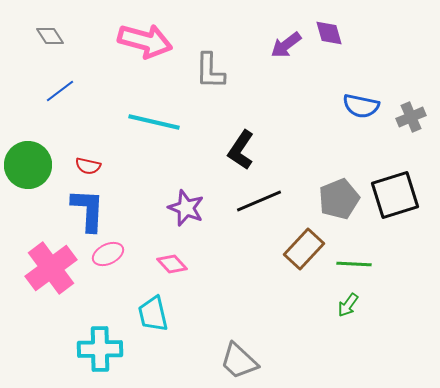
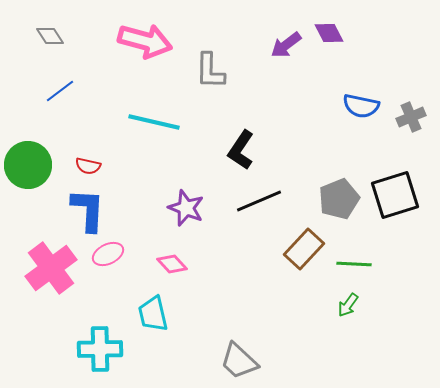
purple diamond: rotated 12 degrees counterclockwise
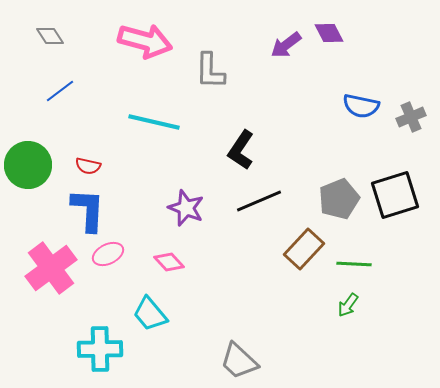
pink diamond: moved 3 px left, 2 px up
cyan trapezoid: moved 3 px left; rotated 27 degrees counterclockwise
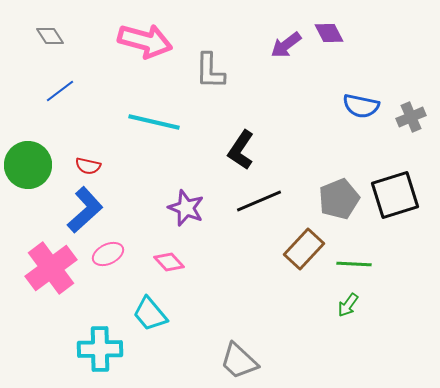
blue L-shape: moved 3 px left; rotated 45 degrees clockwise
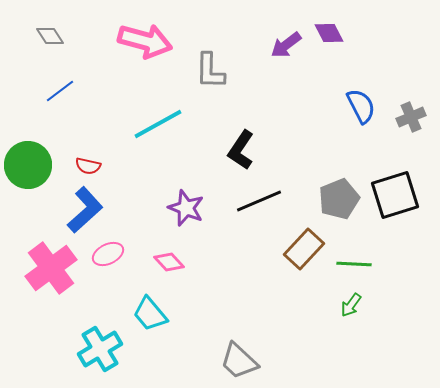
blue semicircle: rotated 129 degrees counterclockwise
cyan line: moved 4 px right, 2 px down; rotated 42 degrees counterclockwise
green arrow: moved 3 px right
cyan cross: rotated 30 degrees counterclockwise
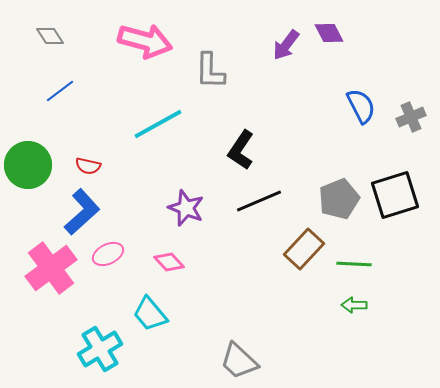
purple arrow: rotated 16 degrees counterclockwise
blue L-shape: moved 3 px left, 2 px down
green arrow: moved 3 px right; rotated 55 degrees clockwise
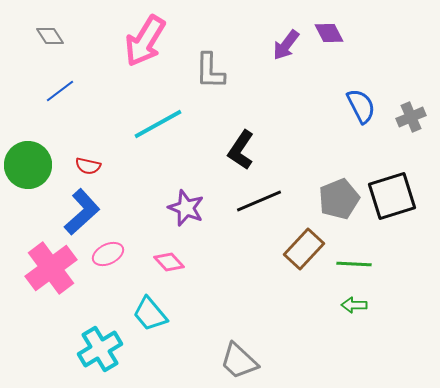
pink arrow: rotated 106 degrees clockwise
black square: moved 3 px left, 1 px down
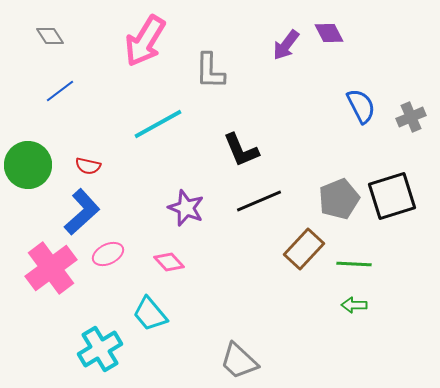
black L-shape: rotated 57 degrees counterclockwise
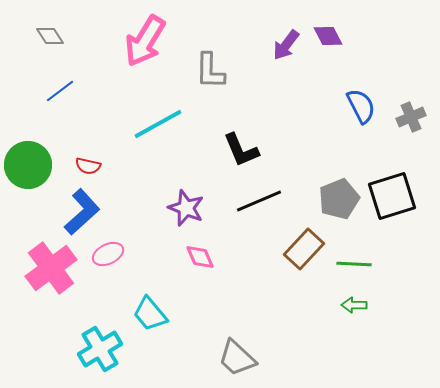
purple diamond: moved 1 px left, 3 px down
pink diamond: moved 31 px right, 5 px up; rotated 20 degrees clockwise
gray trapezoid: moved 2 px left, 3 px up
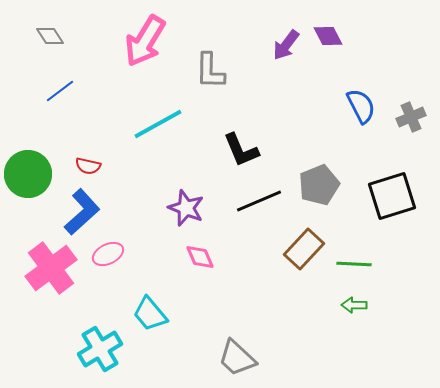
green circle: moved 9 px down
gray pentagon: moved 20 px left, 14 px up
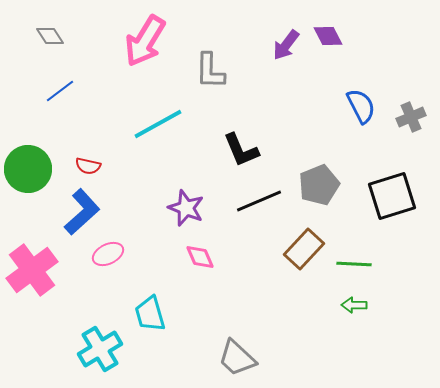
green circle: moved 5 px up
pink cross: moved 19 px left, 2 px down
cyan trapezoid: rotated 24 degrees clockwise
